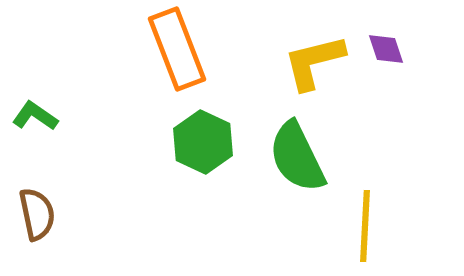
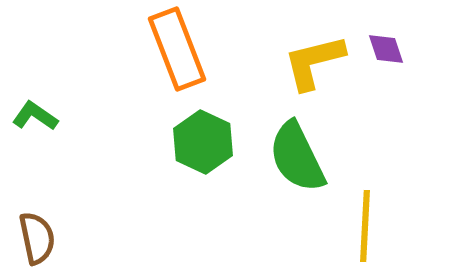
brown semicircle: moved 24 px down
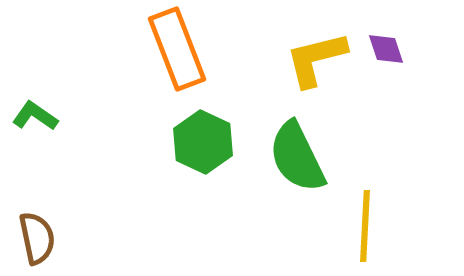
yellow L-shape: moved 2 px right, 3 px up
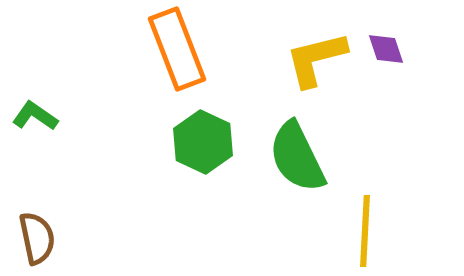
yellow line: moved 5 px down
